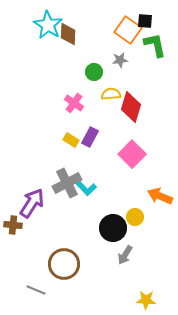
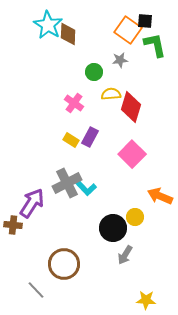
gray line: rotated 24 degrees clockwise
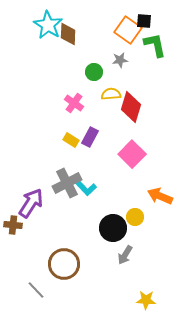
black square: moved 1 px left
purple arrow: moved 1 px left
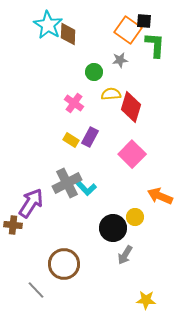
green L-shape: rotated 16 degrees clockwise
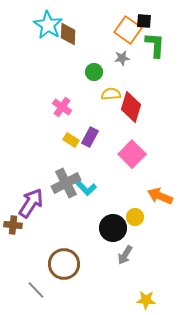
gray star: moved 2 px right, 2 px up
pink cross: moved 12 px left, 4 px down
gray cross: moved 1 px left
